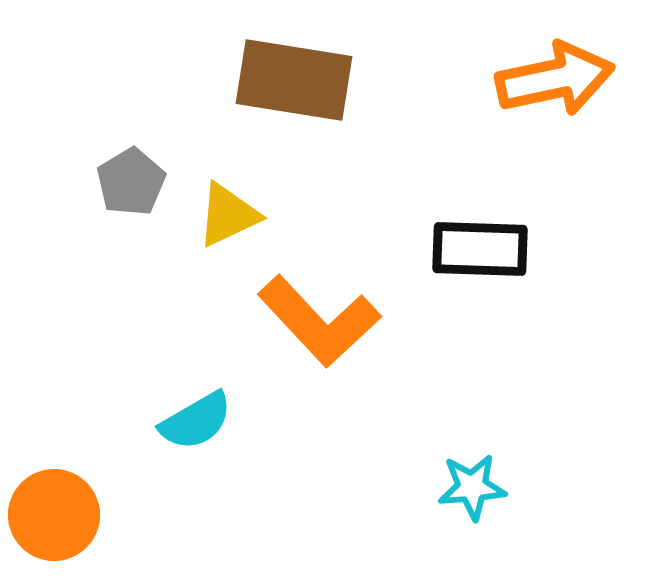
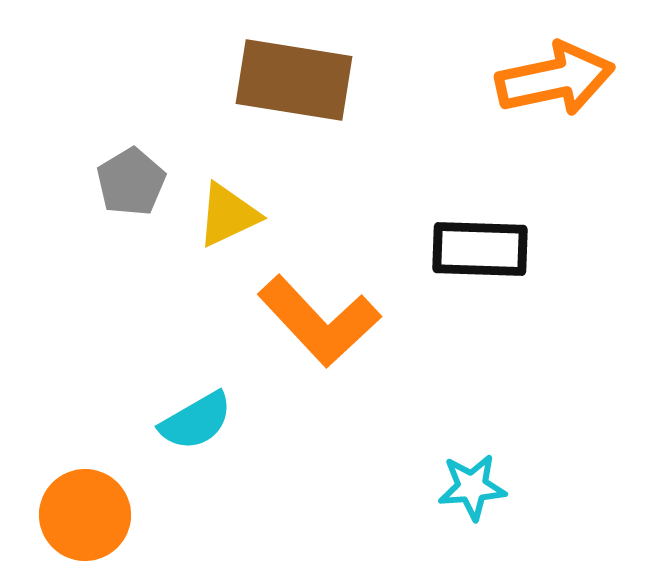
orange circle: moved 31 px right
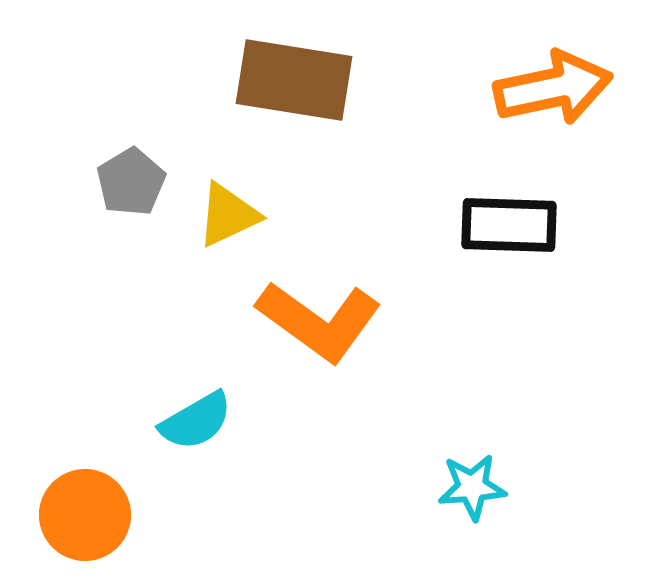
orange arrow: moved 2 px left, 9 px down
black rectangle: moved 29 px right, 24 px up
orange L-shape: rotated 11 degrees counterclockwise
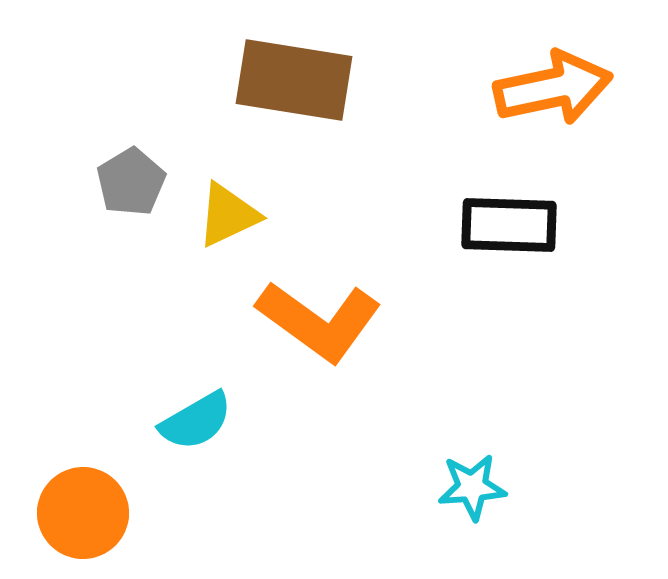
orange circle: moved 2 px left, 2 px up
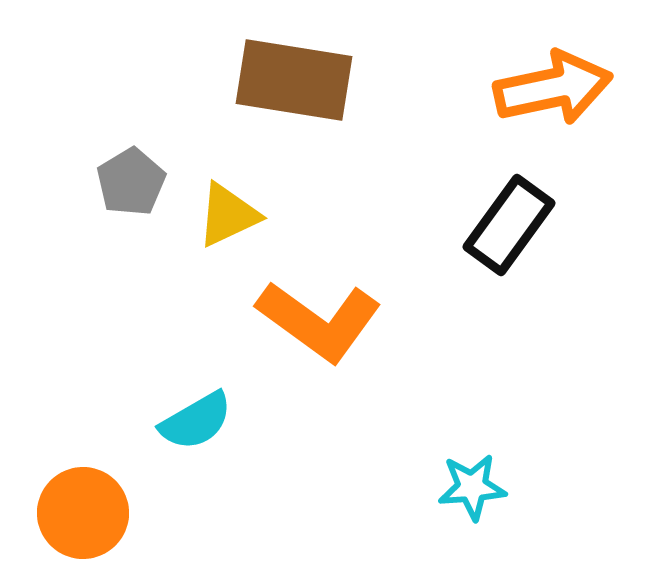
black rectangle: rotated 56 degrees counterclockwise
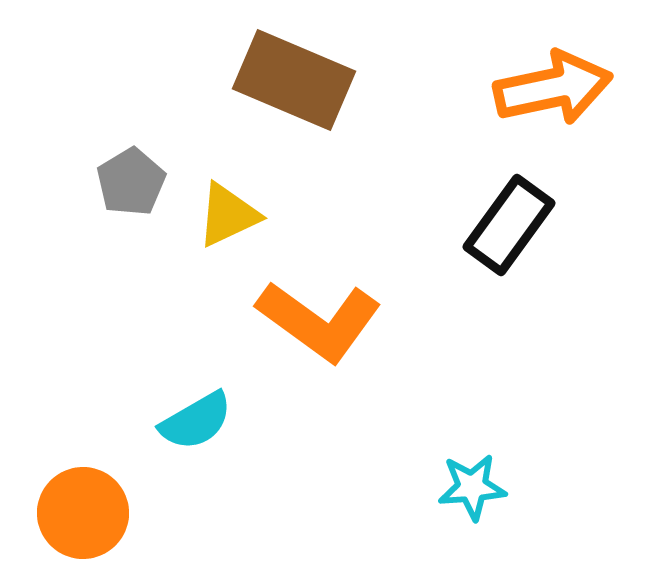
brown rectangle: rotated 14 degrees clockwise
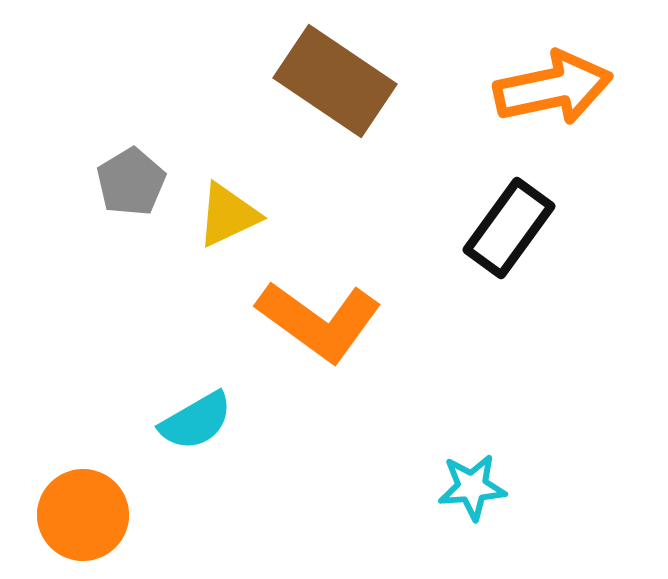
brown rectangle: moved 41 px right, 1 px down; rotated 11 degrees clockwise
black rectangle: moved 3 px down
orange circle: moved 2 px down
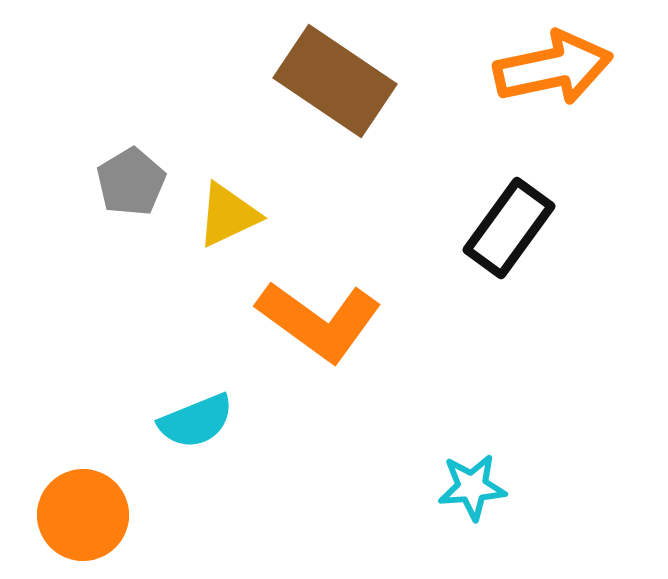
orange arrow: moved 20 px up
cyan semicircle: rotated 8 degrees clockwise
